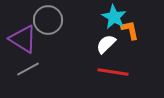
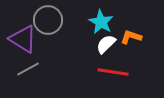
cyan star: moved 13 px left, 5 px down
orange L-shape: moved 1 px right, 7 px down; rotated 60 degrees counterclockwise
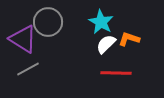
gray circle: moved 2 px down
orange L-shape: moved 2 px left, 2 px down
red line: moved 3 px right, 1 px down; rotated 8 degrees counterclockwise
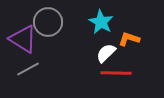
white semicircle: moved 9 px down
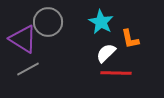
orange L-shape: moved 1 px right; rotated 120 degrees counterclockwise
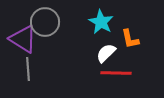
gray circle: moved 3 px left
gray line: rotated 65 degrees counterclockwise
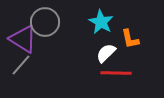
gray line: moved 7 px left, 4 px up; rotated 45 degrees clockwise
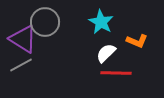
orange L-shape: moved 7 px right, 2 px down; rotated 55 degrees counterclockwise
gray line: rotated 20 degrees clockwise
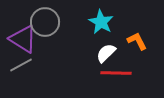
orange L-shape: rotated 140 degrees counterclockwise
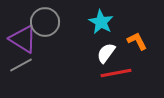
white semicircle: rotated 10 degrees counterclockwise
red line: rotated 12 degrees counterclockwise
